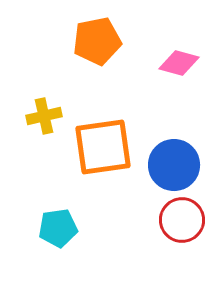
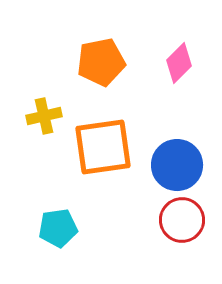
orange pentagon: moved 4 px right, 21 px down
pink diamond: rotated 60 degrees counterclockwise
blue circle: moved 3 px right
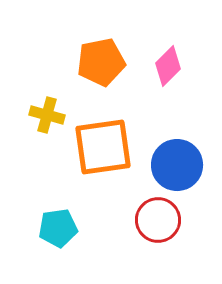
pink diamond: moved 11 px left, 3 px down
yellow cross: moved 3 px right, 1 px up; rotated 28 degrees clockwise
red circle: moved 24 px left
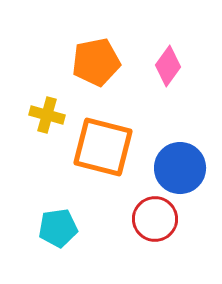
orange pentagon: moved 5 px left
pink diamond: rotated 9 degrees counterclockwise
orange square: rotated 22 degrees clockwise
blue circle: moved 3 px right, 3 px down
red circle: moved 3 px left, 1 px up
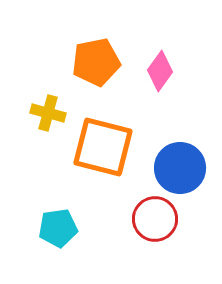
pink diamond: moved 8 px left, 5 px down
yellow cross: moved 1 px right, 2 px up
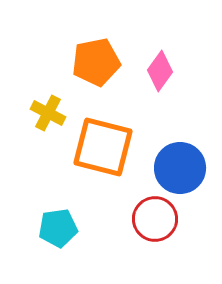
yellow cross: rotated 12 degrees clockwise
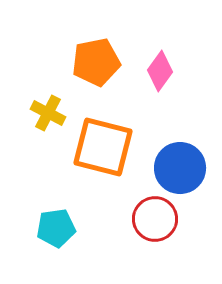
cyan pentagon: moved 2 px left
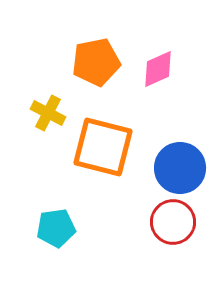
pink diamond: moved 2 px left, 2 px up; rotated 30 degrees clockwise
red circle: moved 18 px right, 3 px down
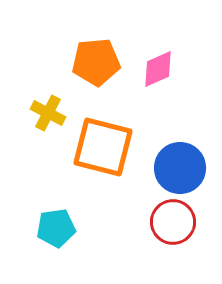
orange pentagon: rotated 6 degrees clockwise
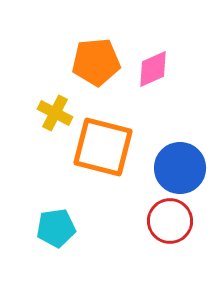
pink diamond: moved 5 px left
yellow cross: moved 7 px right
red circle: moved 3 px left, 1 px up
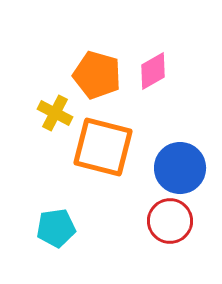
orange pentagon: moved 1 px right, 13 px down; rotated 21 degrees clockwise
pink diamond: moved 2 px down; rotated 6 degrees counterclockwise
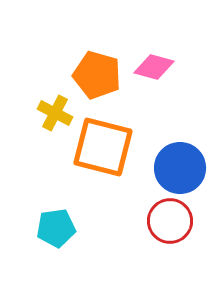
pink diamond: moved 1 px right, 4 px up; rotated 45 degrees clockwise
